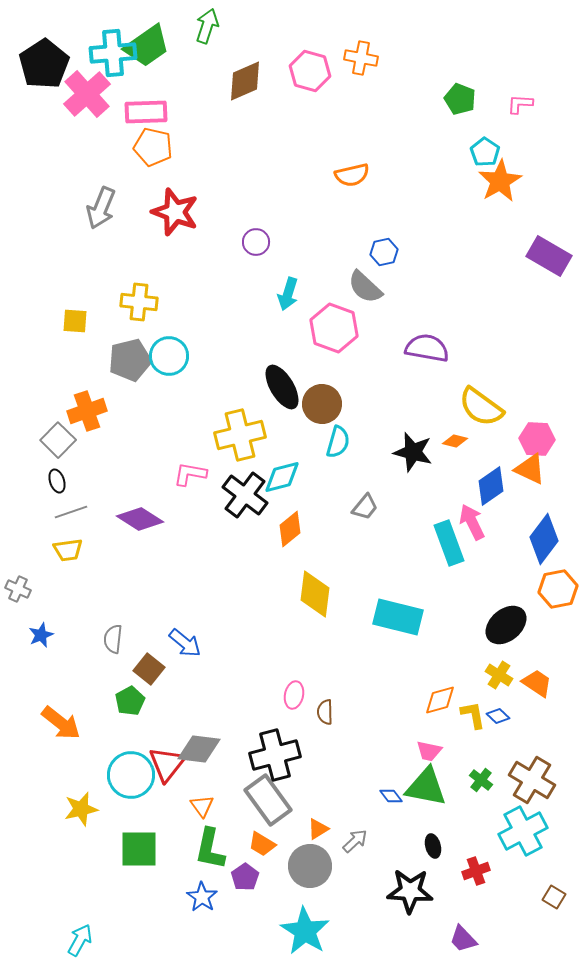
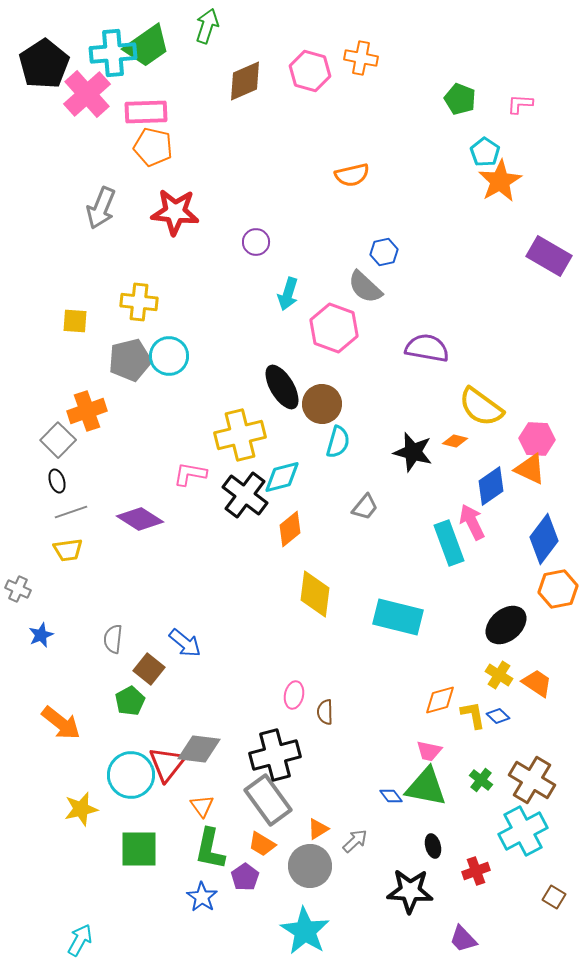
red star at (175, 212): rotated 15 degrees counterclockwise
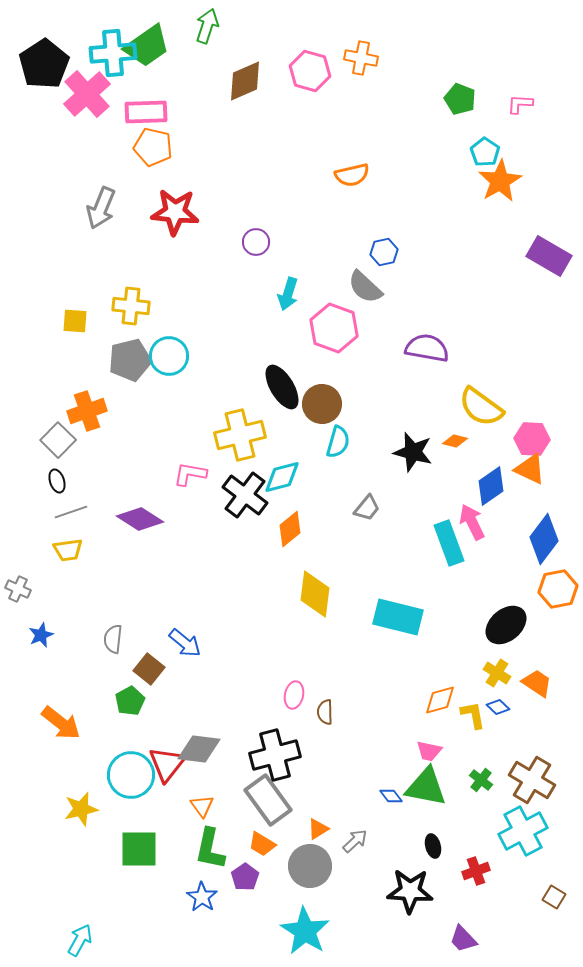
yellow cross at (139, 302): moved 8 px left, 4 px down
pink hexagon at (537, 439): moved 5 px left
gray trapezoid at (365, 507): moved 2 px right, 1 px down
yellow cross at (499, 675): moved 2 px left, 2 px up
blue diamond at (498, 716): moved 9 px up
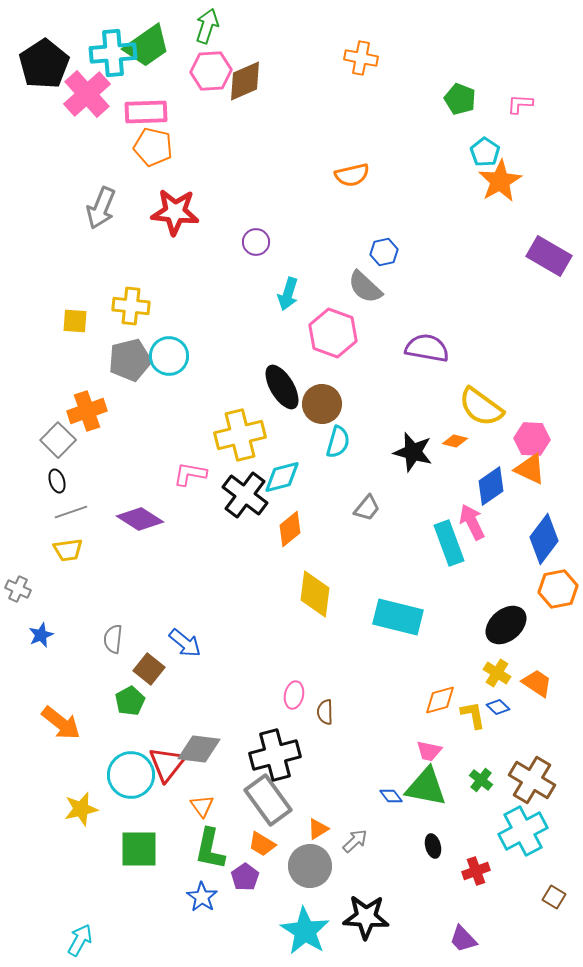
pink hexagon at (310, 71): moved 99 px left; rotated 18 degrees counterclockwise
pink hexagon at (334, 328): moved 1 px left, 5 px down
black star at (410, 891): moved 44 px left, 26 px down
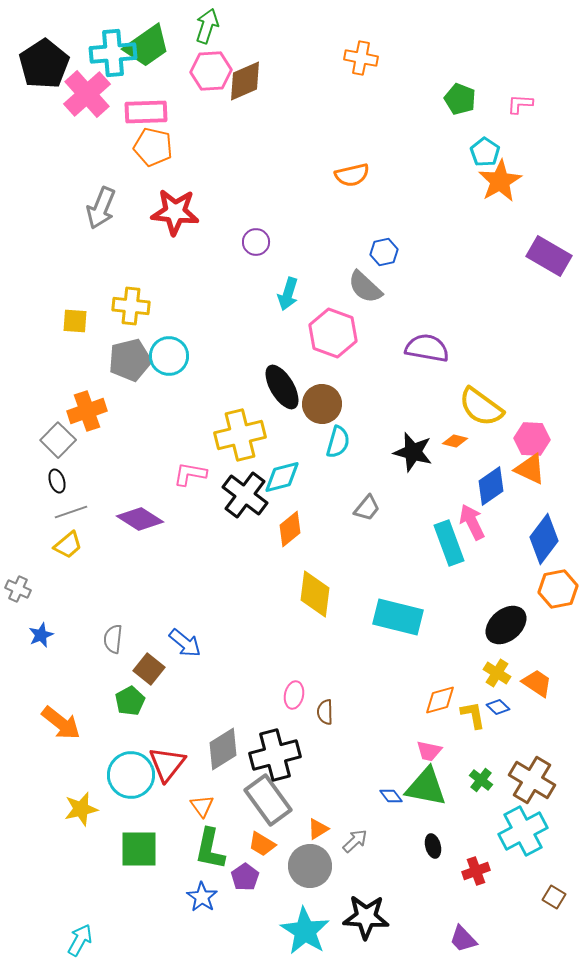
yellow trapezoid at (68, 550): moved 5 px up; rotated 32 degrees counterclockwise
gray diamond at (199, 749): moved 24 px right; rotated 39 degrees counterclockwise
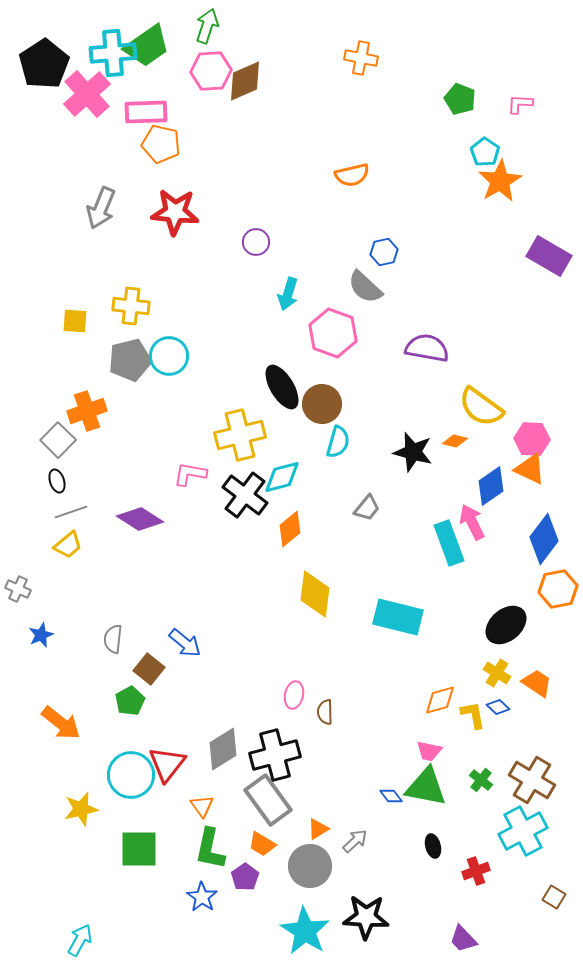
orange pentagon at (153, 147): moved 8 px right, 3 px up
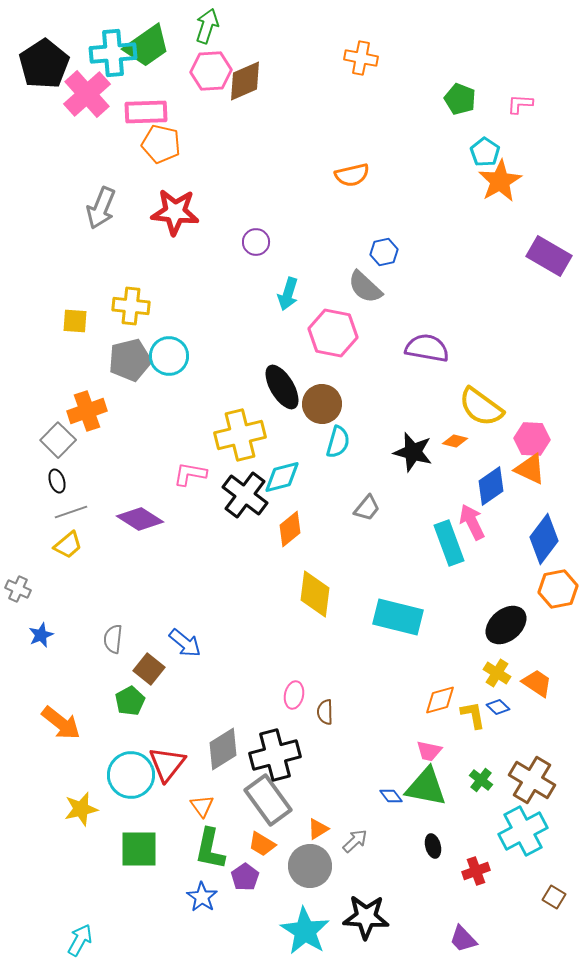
pink hexagon at (333, 333): rotated 9 degrees counterclockwise
